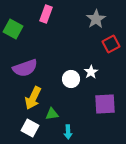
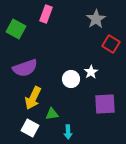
green square: moved 3 px right
red square: rotated 30 degrees counterclockwise
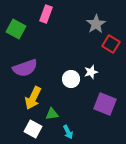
gray star: moved 5 px down
white star: rotated 16 degrees clockwise
purple square: rotated 25 degrees clockwise
white square: moved 3 px right, 1 px down
cyan arrow: rotated 24 degrees counterclockwise
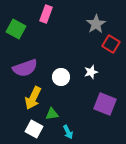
white circle: moved 10 px left, 2 px up
white square: moved 1 px right
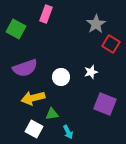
yellow arrow: rotated 50 degrees clockwise
